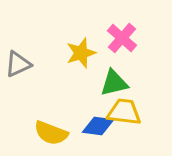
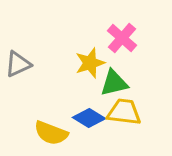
yellow star: moved 9 px right, 10 px down
blue diamond: moved 9 px left, 8 px up; rotated 24 degrees clockwise
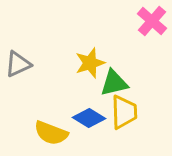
pink cross: moved 30 px right, 17 px up
yellow trapezoid: rotated 81 degrees clockwise
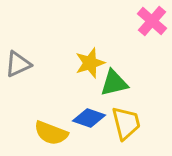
yellow trapezoid: moved 2 px right, 11 px down; rotated 12 degrees counterclockwise
blue diamond: rotated 12 degrees counterclockwise
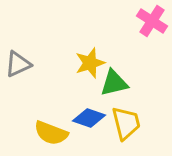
pink cross: rotated 8 degrees counterclockwise
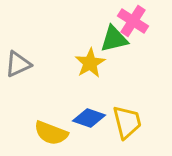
pink cross: moved 19 px left
yellow star: rotated 12 degrees counterclockwise
green triangle: moved 44 px up
yellow trapezoid: moved 1 px right, 1 px up
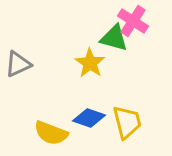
green triangle: moved 1 px up; rotated 28 degrees clockwise
yellow star: rotated 8 degrees counterclockwise
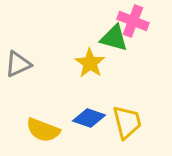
pink cross: rotated 12 degrees counterclockwise
yellow semicircle: moved 8 px left, 3 px up
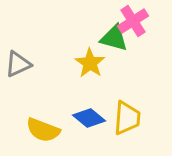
pink cross: rotated 36 degrees clockwise
blue diamond: rotated 20 degrees clockwise
yellow trapezoid: moved 4 px up; rotated 18 degrees clockwise
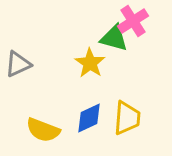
blue diamond: rotated 64 degrees counterclockwise
